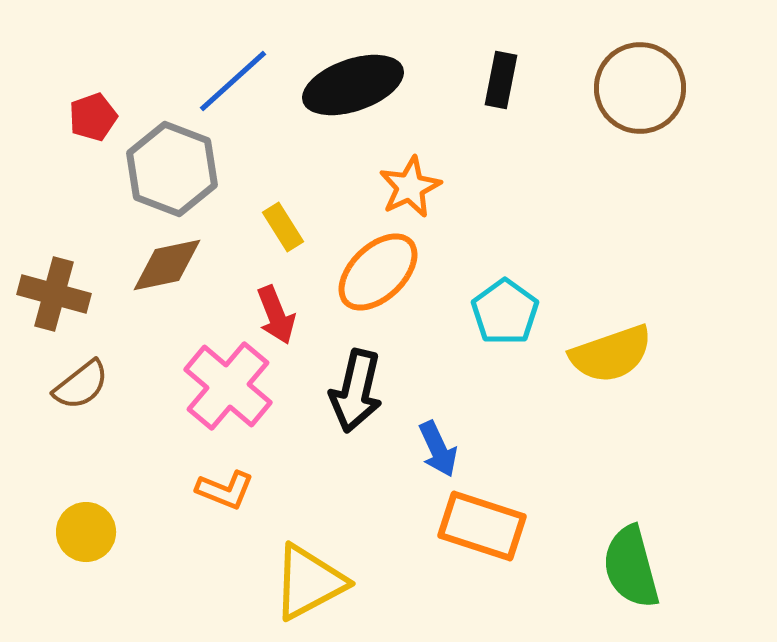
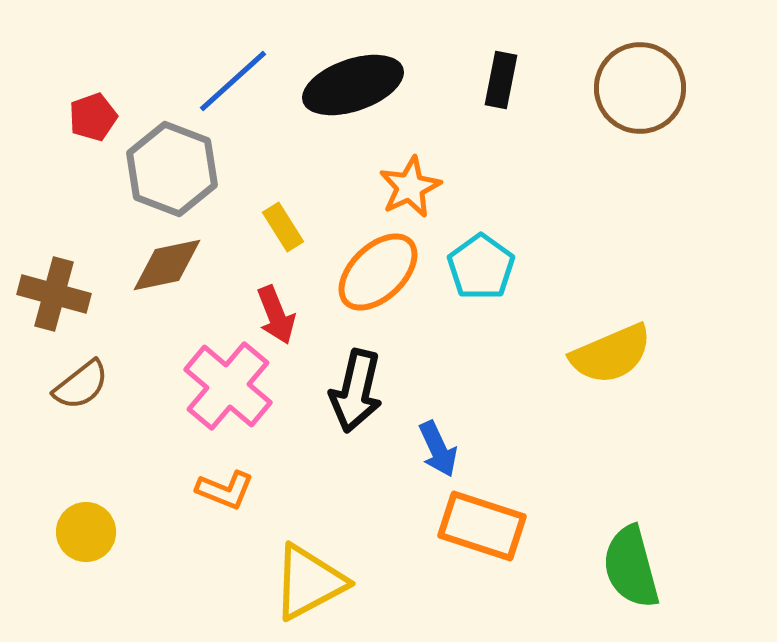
cyan pentagon: moved 24 px left, 45 px up
yellow semicircle: rotated 4 degrees counterclockwise
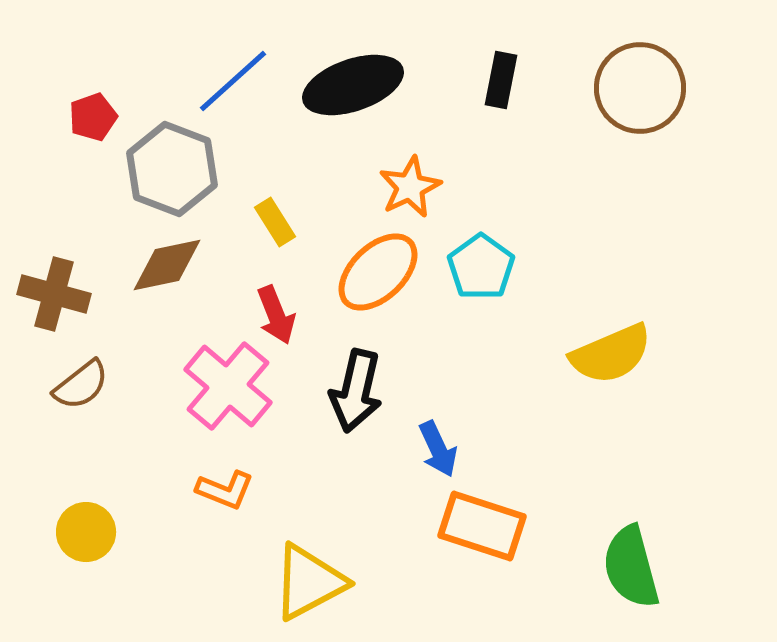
yellow rectangle: moved 8 px left, 5 px up
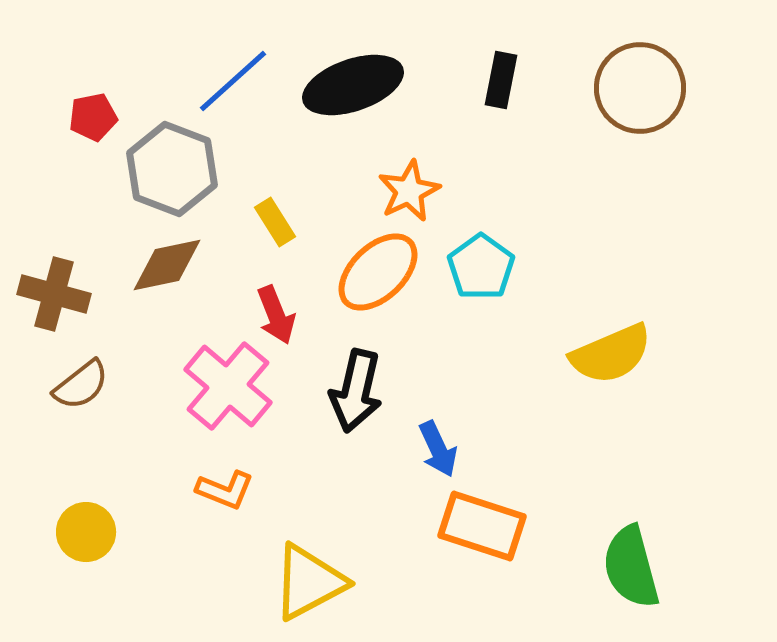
red pentagon: rotated 9 degrees clockwise
orange star: moved 1 px left, 4 px down
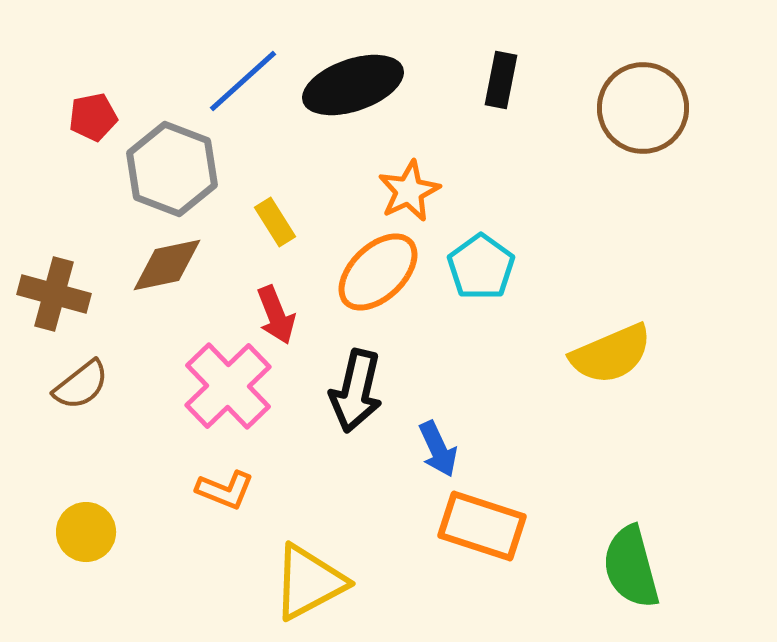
blue line: moved 10 px right
brown circle: moved 3 px right, 20 px down
pink cross: rotated 6 degrees clockwise
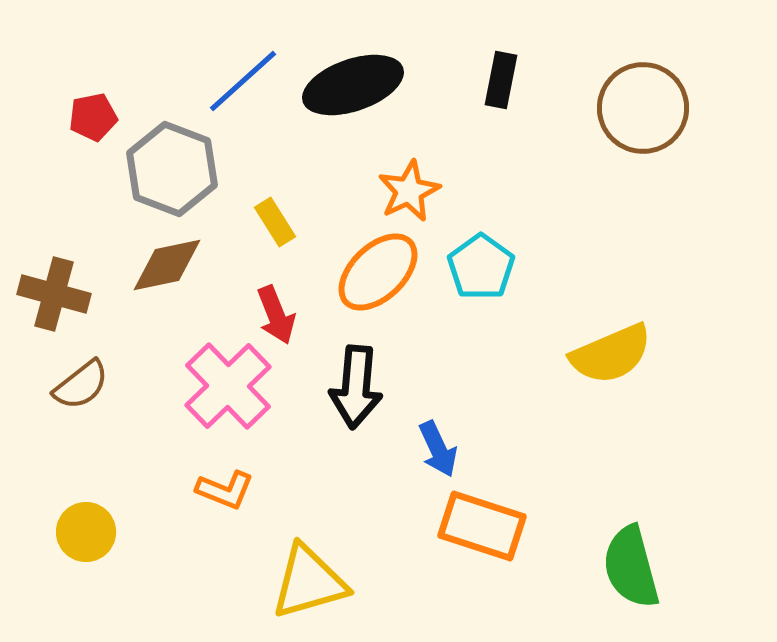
black arrow: moved 4 px up; rotated 8 degrees counterclockwise
yellow triangle: rotated 12 degrees clockwise
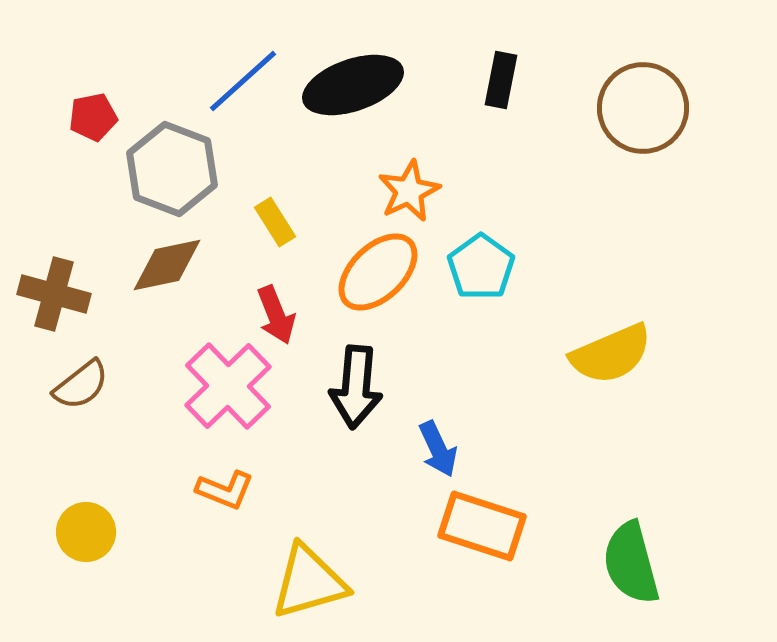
green semicircle: moved 4 px up
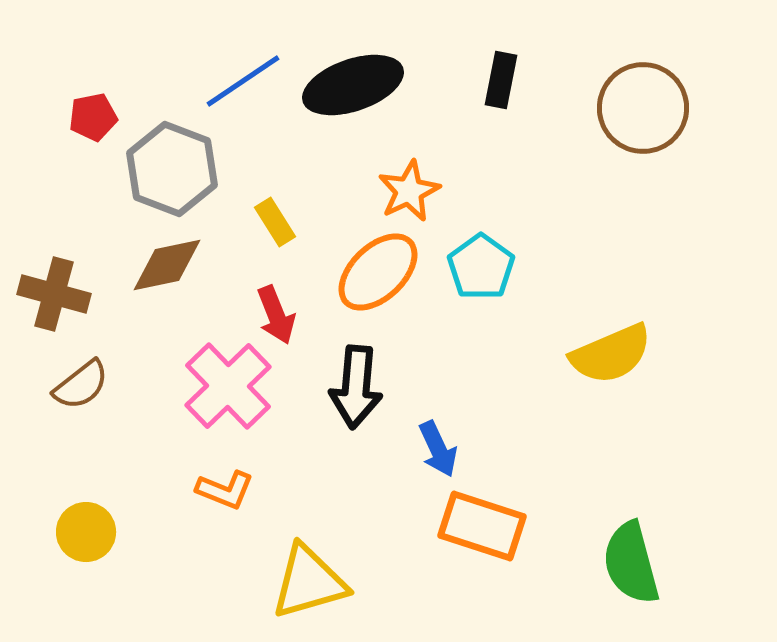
blue line: rotated 8 degrees clockwise
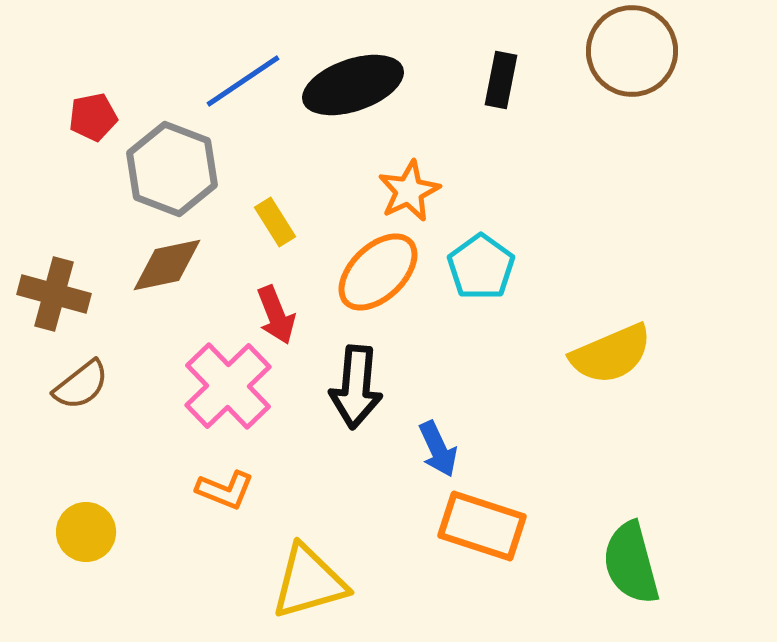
brown circle: moved 11 px left, 57 px up
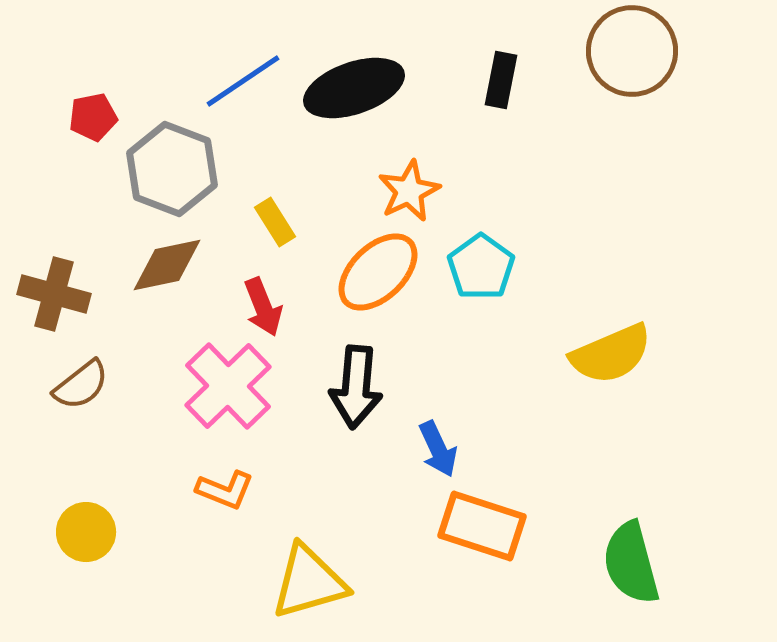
black ellipse: moved 1 px right, 3 px down
red arrow: moved 13 px left, 8 px up
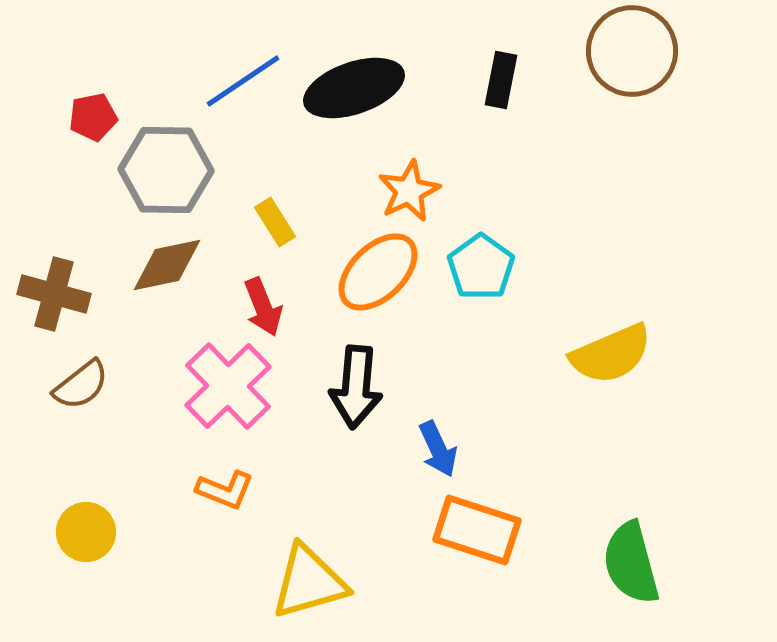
gray hexagon: moved 6 px left, 1 px down; rotated 20 degrees counterclockwise
orange rectangle: moved 5 px left, 4 px down
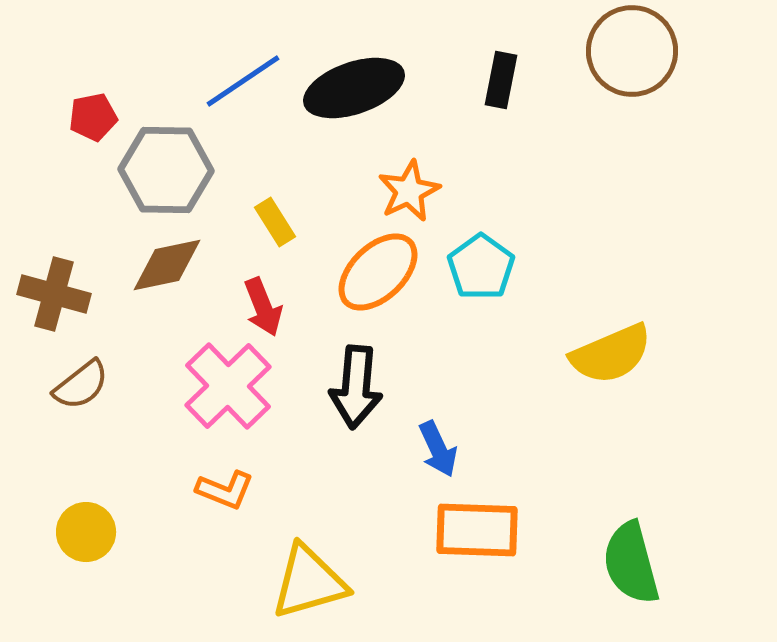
orange rectangle: rotated 16 degrees counterclockwise
